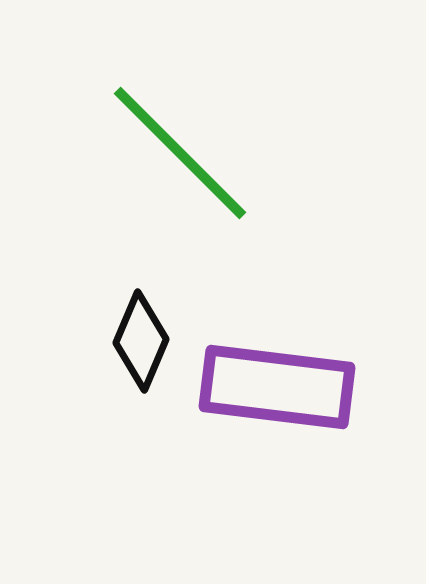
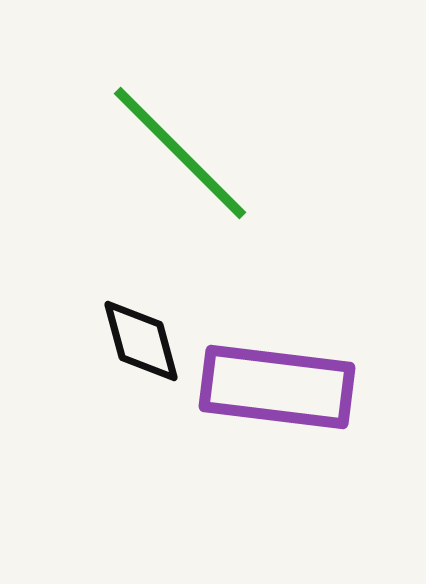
black diamond: rotated 38 degrees counterclockwise
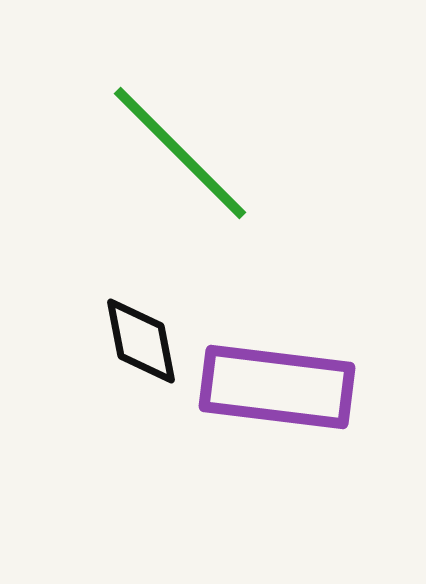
black diamond: rotated 4 degrees clockwise
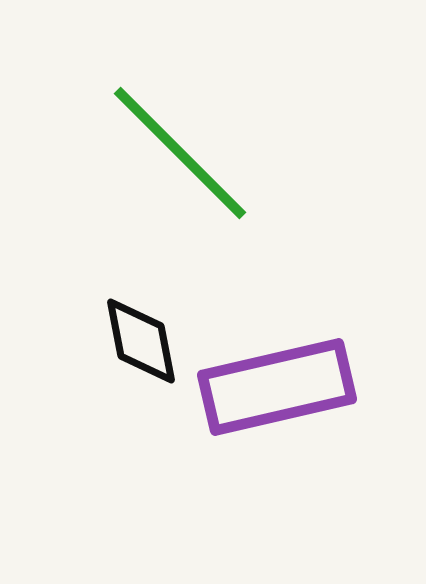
purple rectangle: rotated 20 degrees counterclockwise
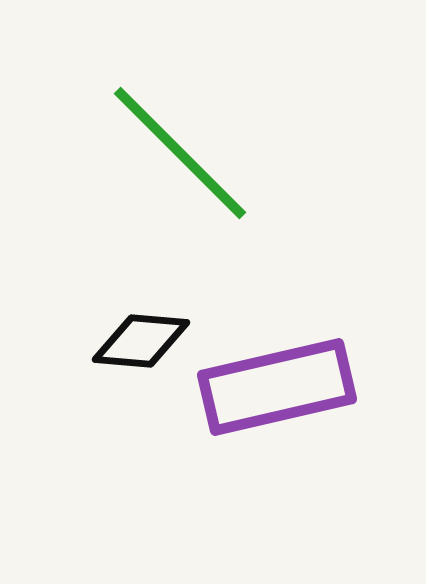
black diamond: rotated 74 degrees counterclockwise
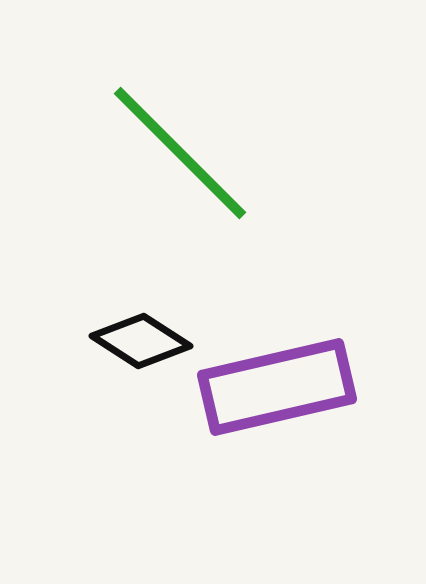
black diamond: rotated 28 degrees clockwise
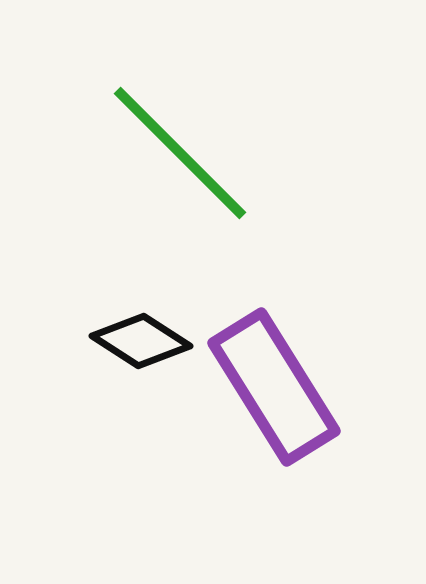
purple rectangle: moved 3 px left; rotated 71 degrees clockwise
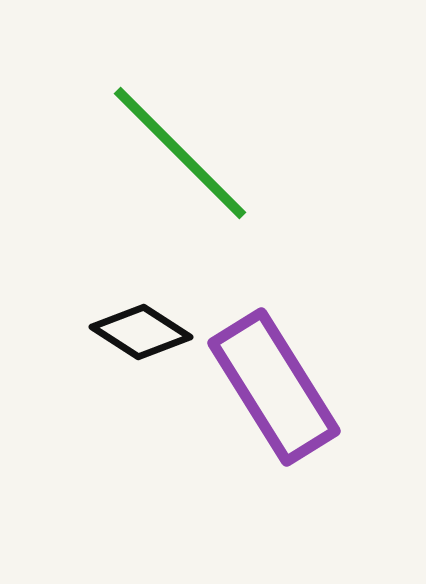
black diamond: moved 9 px up
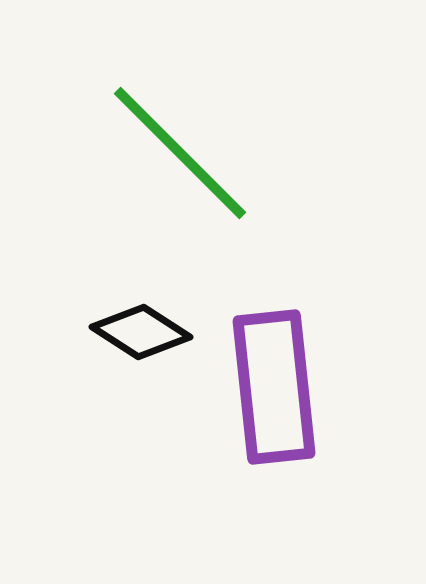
purple rectangle: rotated 26 degrees clockwise
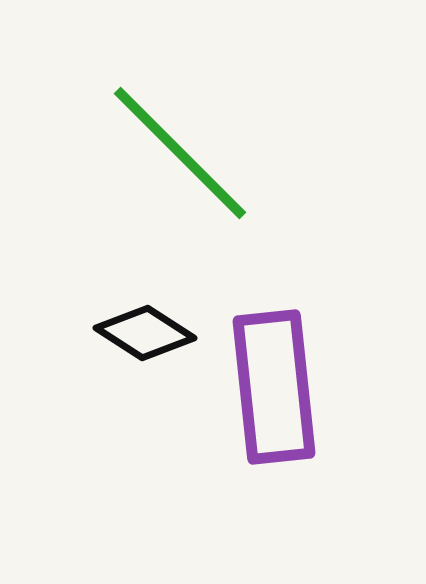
black diamond: moved 4 px right, 1 px down
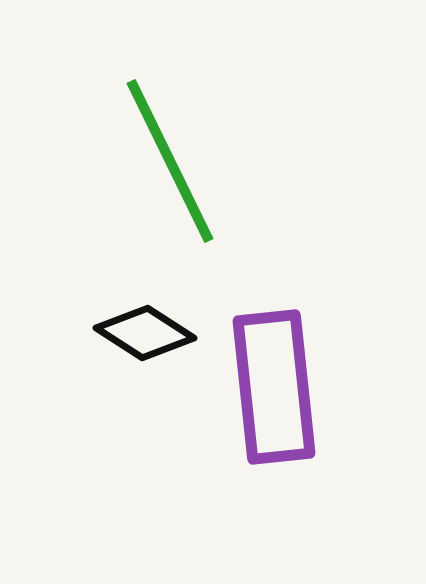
green line: moved 10 px left, 8 px down; rotated 19 degrees clockwise
